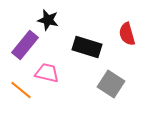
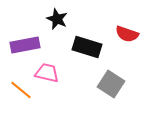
black star: moved 9 px right, 1 px up; rotated 10 degrees clockwise
red semicircle: rotated 55 degrees counterclockwise
purple rectangle: rotated 40 degrees clockwise
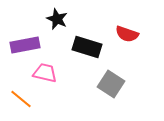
pink trapezoid: moved 2 px left
orange line: moved 9 px down
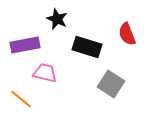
red semicircle: rotated 50 degrees clockwise
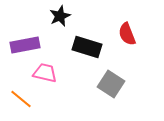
black star: moved 3 px right, 3 px up; rotated 25 degrees clockwise
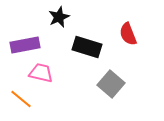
black star: moved 1 px left, 1 px down
red semicircle: moved 1 px right
pink trapezoid: moved 4 px left
gray square: rotated 8 degrees clockwise
